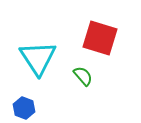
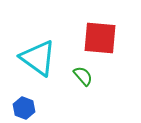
red square: rotated 12 degrees counterclockwise
cyan triangle: rotated 21 degrees counterclockwise
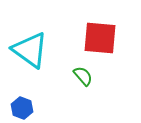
cyan triangle: moved 8 px left, 8 px up
blue hexagon: moved 2 px left
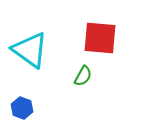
green semicircle: rotated 70 degrees clockwise
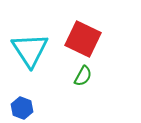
red square: moved 17 px left, 1 px down; rotated 21 degrees clockwise
cyan triangle: rotated 21 degrees clockwise
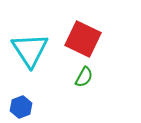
green semicircle: moved 1 px right, 1 px down
blue hexagon: moved 1 px left, 1 px up; rotated 20 degrees clockwise
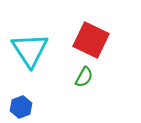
red square: moved 8 px right, 1 px down
